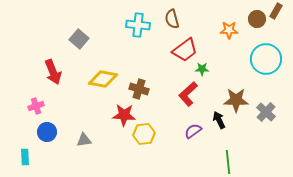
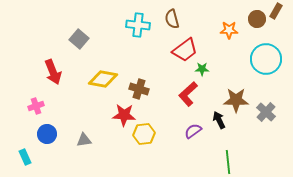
blue circle: moved 2 px down
cyan rectangle: rotated 21 degrees counterclockwise
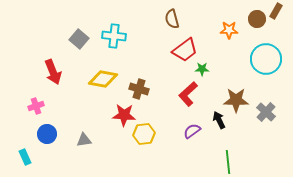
cyan cross: moved 24 px left, 11 px down
purple semicircle: moved 1 px left
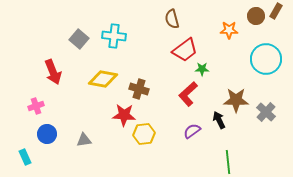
brown circle: moved 1 px left, 3 px up
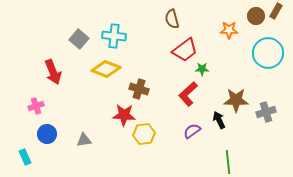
cyan circle: moved 2 px right, 6 px up
yellow diamond: moved 3 px right, 10 px up; rotated 12 degrees clockwise
gray cross: rotated 30 degrees clockwise
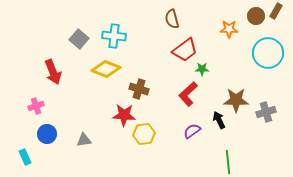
orange star: moved 1 px up
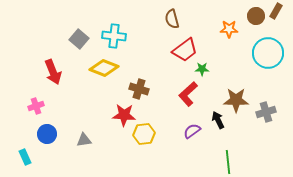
yellow diamond: moved 2 px left, 1 px up
black arrow: moved 1 px left
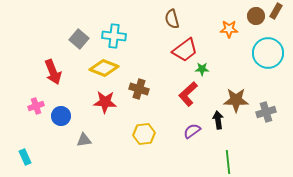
red star: moved 19 px left, 13 px up
black arrow: rotated 18 degrees clockwise
blue circle: moved 14 px right, 18 px up
